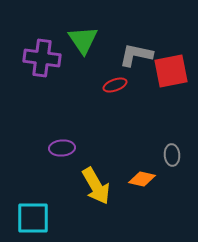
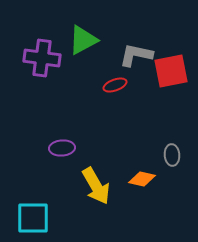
green triangle: rotated 36 degrees clockwise
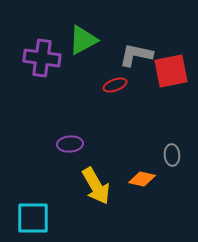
purple ellipse: moved 8 px right, 4 px up
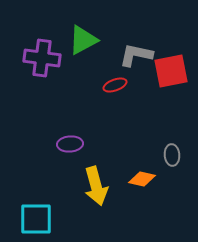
yellow arrow: rotated 15 degrees clockwise
cyan square: moved 3 px right, 1 px down
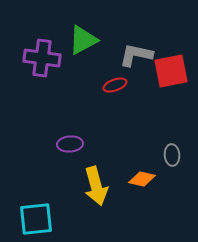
cyan square: rotated 6 degrees counterclockwise
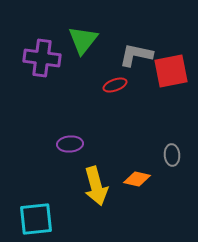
green triangle: rotated 24 degrees counterclockwise
orange diamond: moved 5 px left
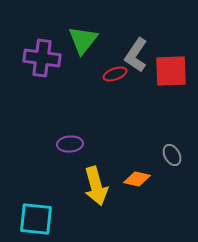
gray L-shape: rotated 68 degrees counterclockwise
red square: rotated 9 degrees clockwise
red ellipse: moved 11 px up
gray ellipse: rotated 25 degrees counterclockwise
cyan square: rotated 12 degrees clockwise
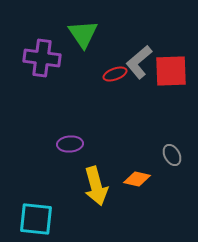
green triangle: moved 6 px up; rotated 12 degrees counterclockwise
gray L-shape: moved 3 px right, 7 px down; rotated 16 degrees clockwise
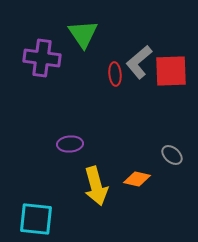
red ellipse: rotated 75 degrees counterclockwise
gray ellipse: rotated 20 degrees counterclockwise
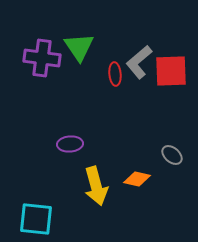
green triangle: moved 4 px left, 13 px down
